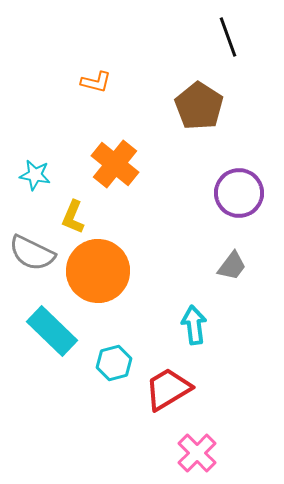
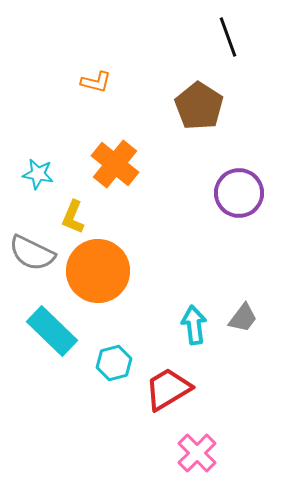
cyan star: moved 3 px right, 1 px up
gray trapezoid: moved 11 px right, 52 px down
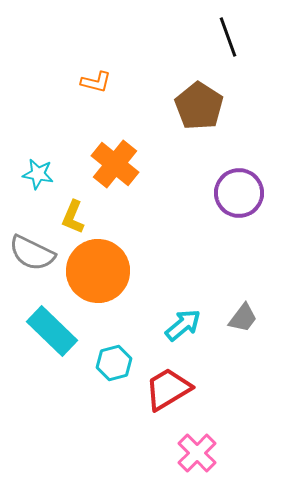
cyan arrow: moved 11 px left; rotated 57 degrees clockwise
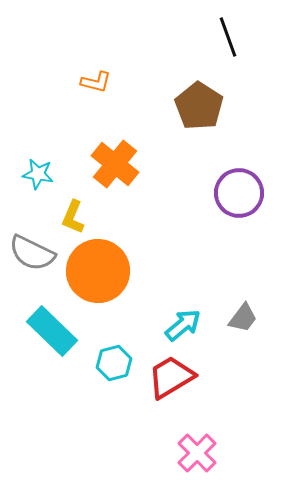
red trapezoid: moved 3 px right, 12 px up
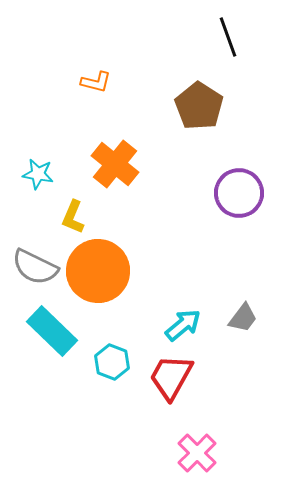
gray semicircle: moved 3 px right, 14 px down
cyan hexagon: moved 2 px left, 1 px up; rotated 24 degrees counterclockwise
red trapezoid: rotated 30 degrees counterclockwise
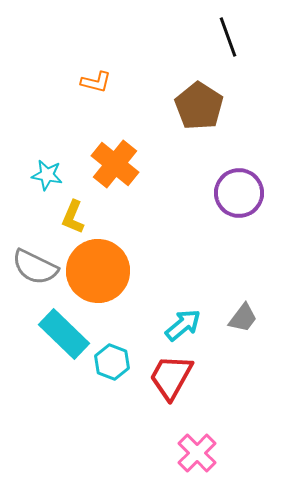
cyan star: moved 9 px right, 1 px down
cyan rectangle: moved 12 px right, 3 px down
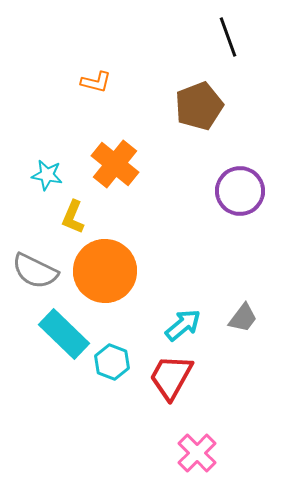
brown pentagon: rotated 18 degrees clockwise
purple circle: moved 1 px right, 2 px up
gray semicircle: moved 4 px down
orange circle: moved 7 px right
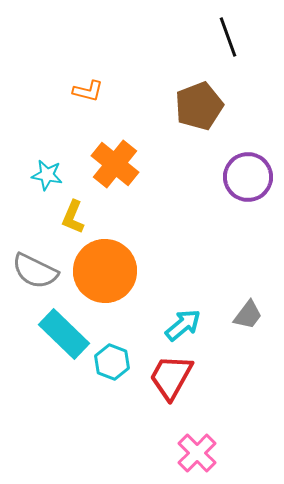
orange L-shape: moved 8 px left, 9 px down
purple circle: moved 8 px right, 14 px up
gray trapezoid: moved 5 px right, 3 px up
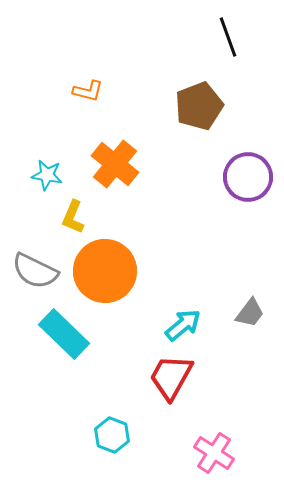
gray trapezoid: moved 2 px right, 2 px up
cyan hexagon: moved 73 px down
pink cross: moved 17 px right; rotated 12 degrees counterclockwise
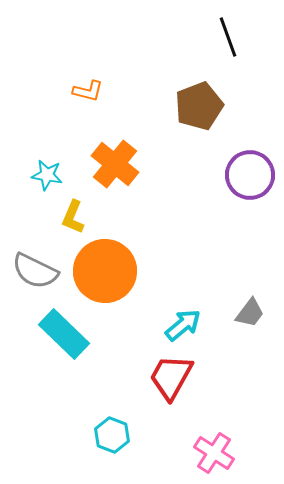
purple circle: moved 2 px right, 2 px up
